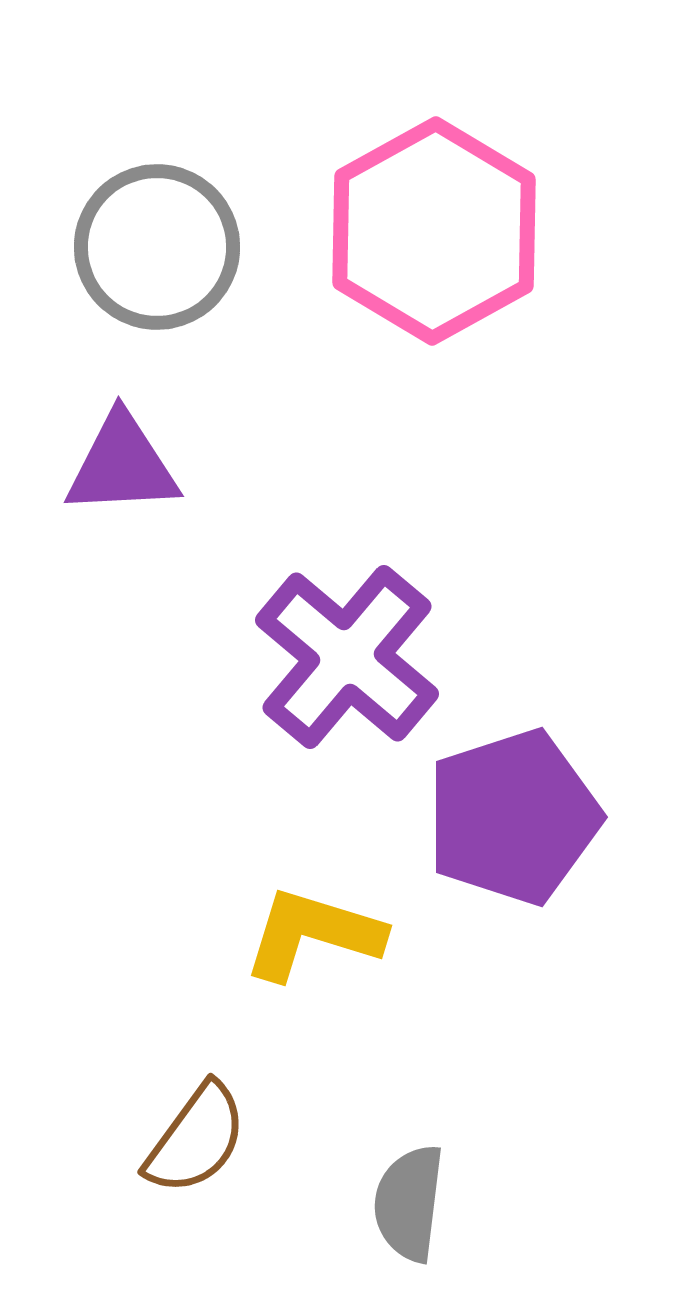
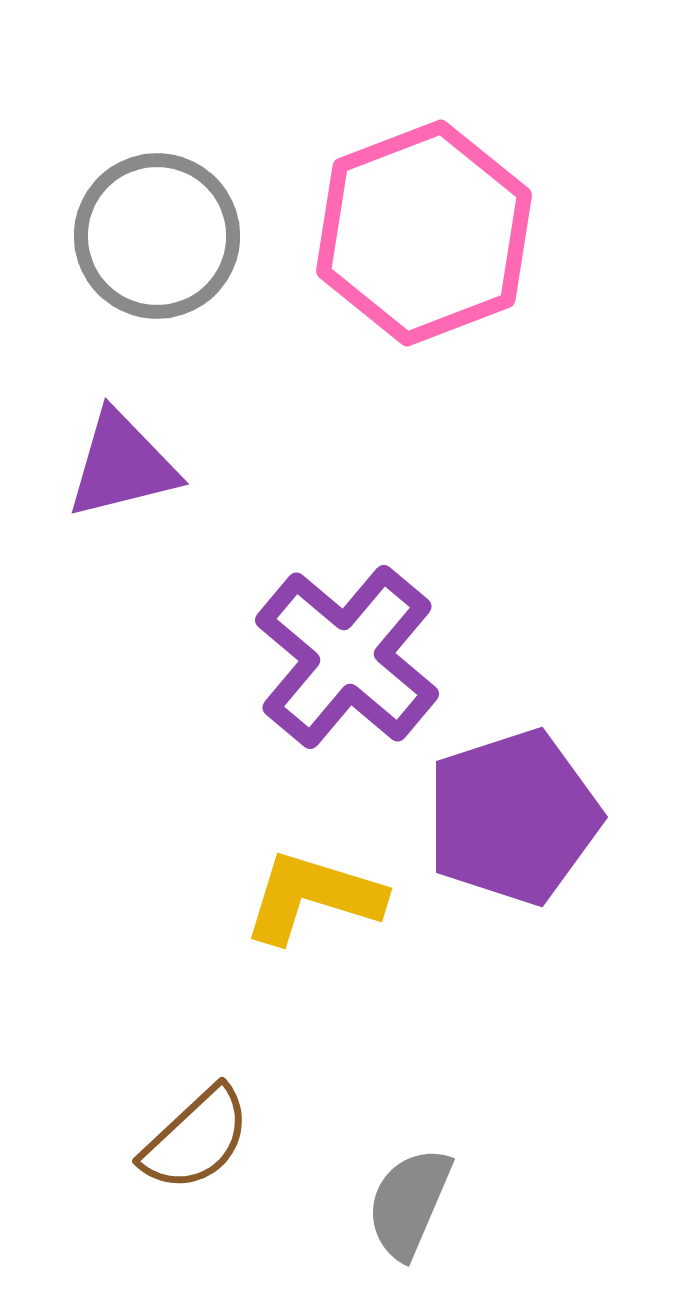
pink hexagon: moved 10 px left, 2 px down; rotated 8 degrees clockwise
gray circle: moved 11 px up
purple triangle: rotated 11 degrees counterclockwise
yellow L-shape: moved 37 px up
brown semicircle: rotated 11 degrees clockwise
gray semicircle: rotated 16 degrees clockwise
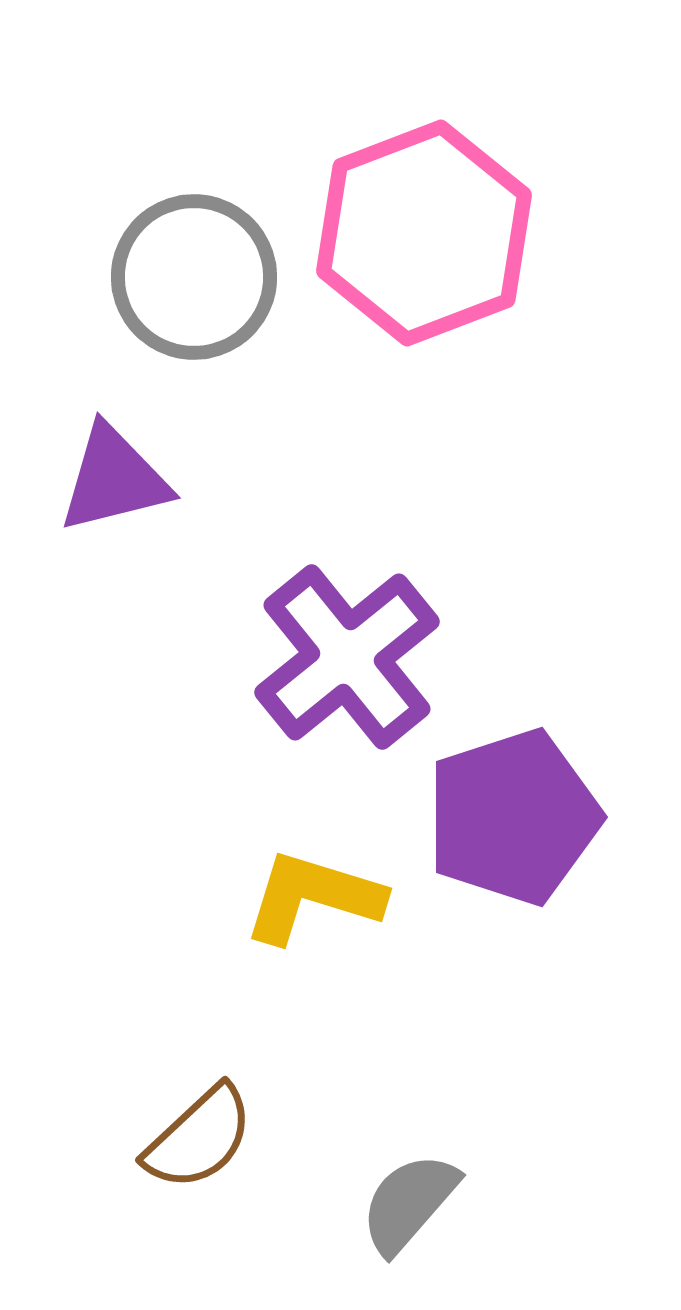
gray circle: moved 37 px right, 41 px down
purple triangle: moved 8 px left, 14 px down
purple cross: rotated 11 degrees clockwise
brown semicircle: moved 3 px right, 1 px up
gray semicircle: rotated 18 degrees clockwise
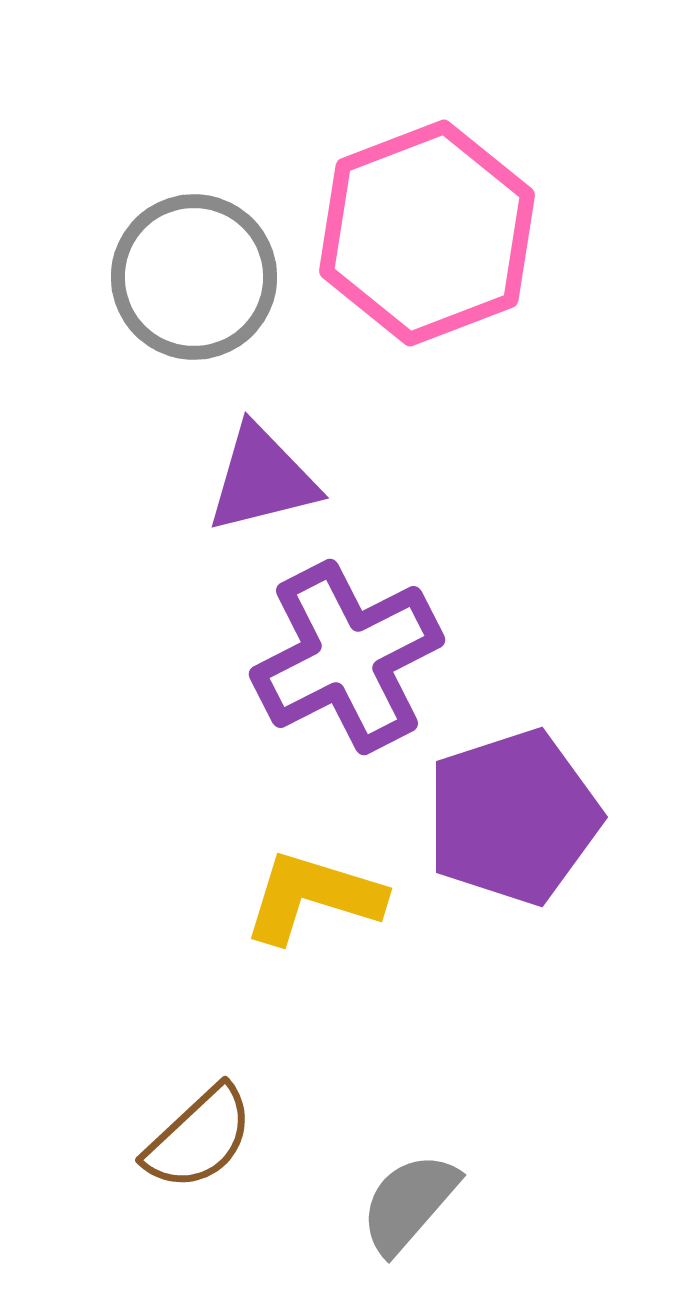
pink hexagon: moved 3 px right
purple triangle: moved 148 px right
purple cross: rotated 12 degrees clockwise
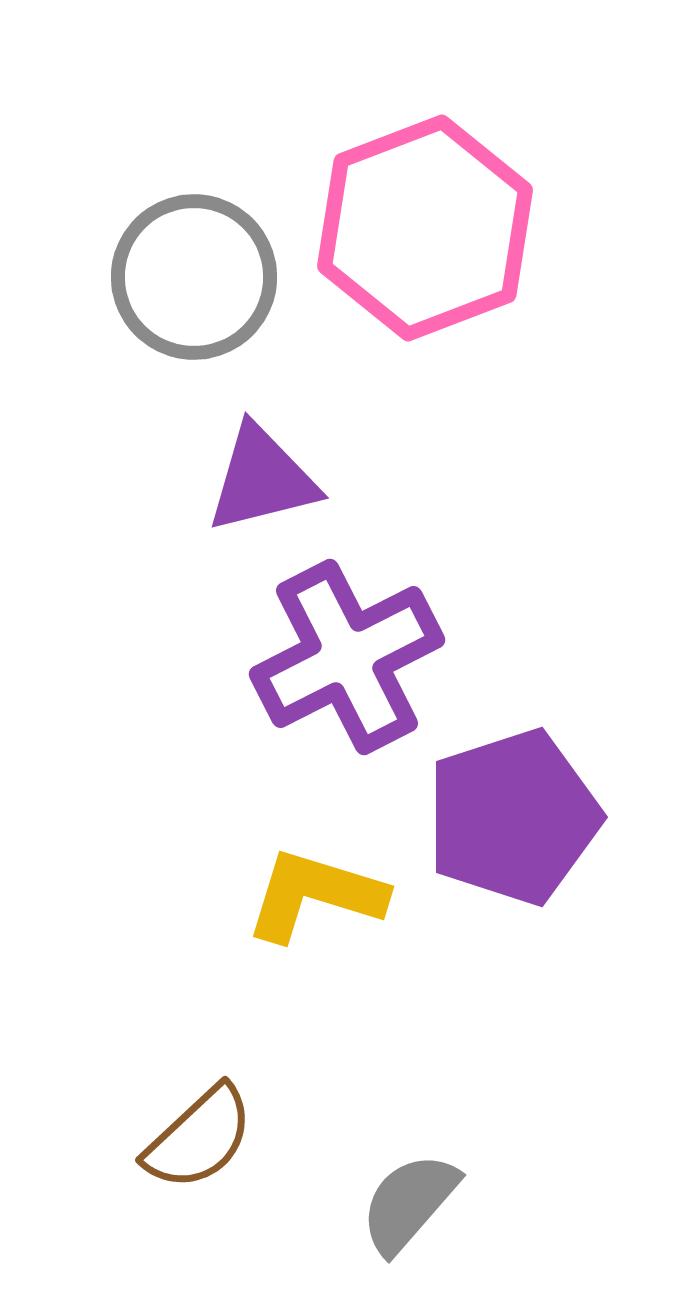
pink hexagon: moved 2 px left, 5 px up
yellow L-shape: moved 2 px right, 2 px up
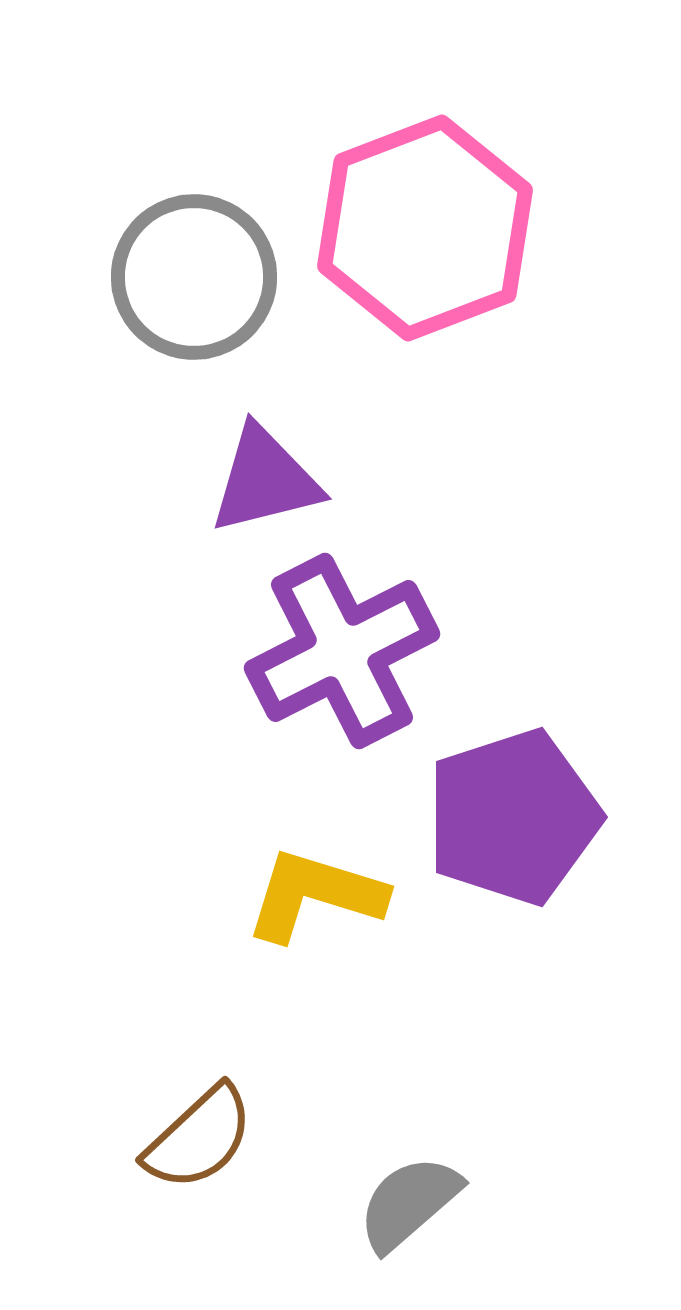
purple triangle: moved 3 px right, 1 px down
purple cross: moved 5 px left, 6 px up
gray semicircle: rotated 8 degrees clockwise
